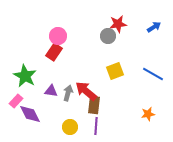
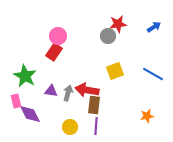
red arrow: moved 1 px right, 1 px up; rotated 30 degrees counterclockwise
pink rectangle: rotated 56 degrees counterclockwise
orange star: moved 1 px left, 2 px down
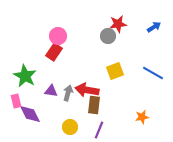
blue line: moved 1 px up
orange star: moved 5 px left, 1 px down
purple line: moved 3 px right, 4 px down; rotated 18 degrees clockwise
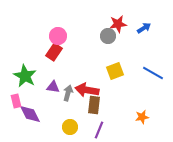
blue arrow: moved 10 px left, 1 px down
purple triangle: moved 2 px right, 4 px up
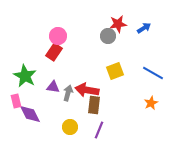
orange star: moved 9 px right, 14 px up; rotated 16 degrees counterclockwise
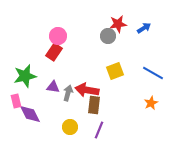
green star: rotated 30 degrees clockwise
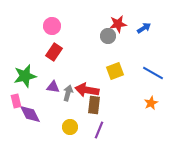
pink circle: moved 6 px left, 10 px up
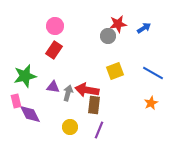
pink circle: moved 3 px right
red rectangle: moved 2 px up
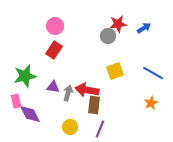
purple line: moved 1 px right, 1 px up
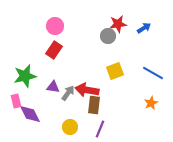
gray arrow: rotated 21 degrees clockwise
